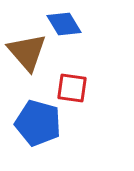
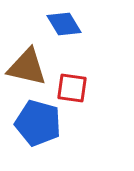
brown triangle: moved 15 px down; rotated 36 degrees counterclockwise
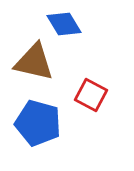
brown triangle: moved 7 px right, 5 px up
red square: moved 19 px right, 7 px down; rotated 20 degrees clockwise
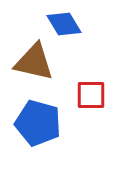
red square: rotated 28 degrees counterclockwise
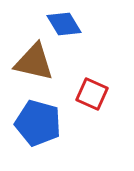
red square: moved 1 px right, 1 px up; rotated 24 degrees clockwise
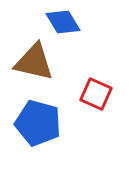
blue diamond: moved 1 px left, 2 px up
red square: moved 4 px right
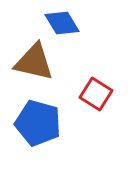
blue diamond: moved 1 px left, 1 px down
red square: rotated 8 degrees clockwise
